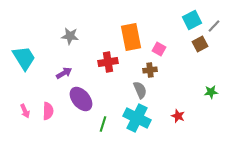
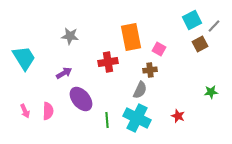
gray semicircle: rotated 48 degrees clockwise
green line: moved 4 px right, 4 px up; rotated 21 degrees counterclockwise
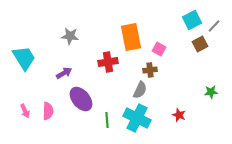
red star: moved 1 px right, 1 px up
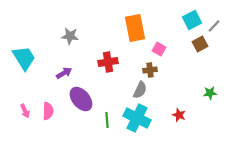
orange rectangle: moved 4 px right, 9 px up
green star: moved 1 px left, 1 px down
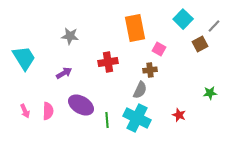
cyan square: moved 9 px left, 1 px up; rotated 18 degrees counterclockwise
purple ellipse: moved 6 px down; rotated 20 degrees counterclockwise
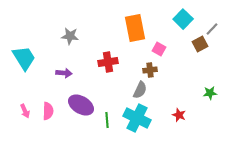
gray line: moved 2 px left, 3 px down
purple arrow: rotated 35 degrees clockwise
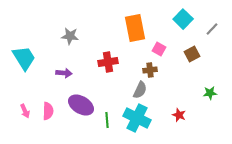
brown square: moved 8 px left, 10 px down
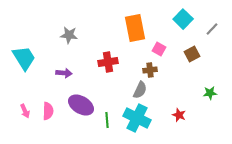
gray star: moved 1 px left, 1 px up
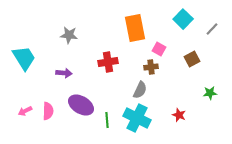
brown square: moved 5 px down
brown cross: moved 1 px right, 3 px up
pink arrow: rotated 88 degrees clockwise
